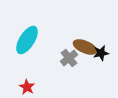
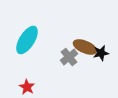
gray cross: moved 1 px up
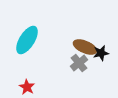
gray cross: moved 10 px right, 6 px down
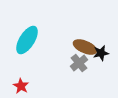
red star: moved 6 px left, 1 px up
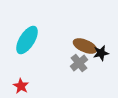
brown ellipse: moved 1 px up
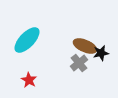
cyan ellipse: rotated 12 degrees clockwise
red star: moved 8 px right, 6 px up
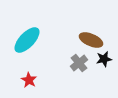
brown ellipse: moved 6 px right, 6 px up
black star: moved 3 px right, 6 px down
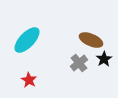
black star: rotated 21 degrees counterclockwise
